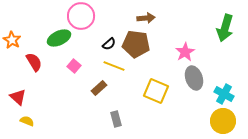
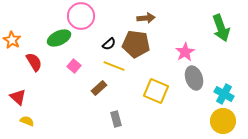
green arrow: moved 4 px left; rotated 36 degrees counterclockwise
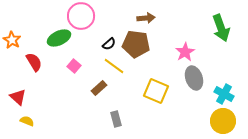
yellow line: rotated 15 degrees clockwise
